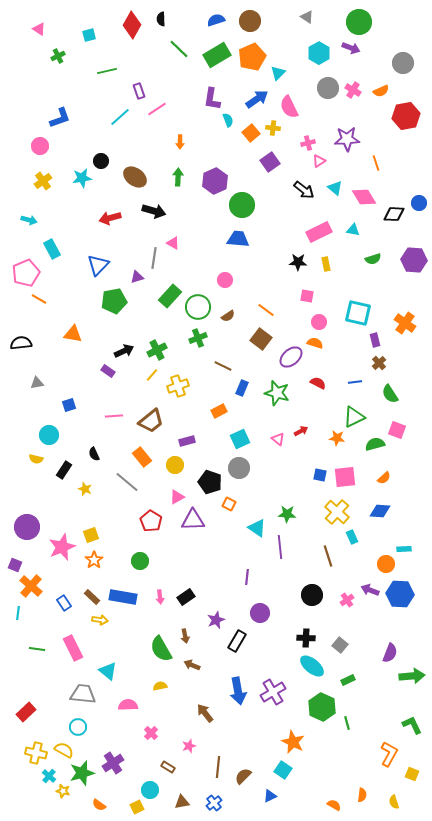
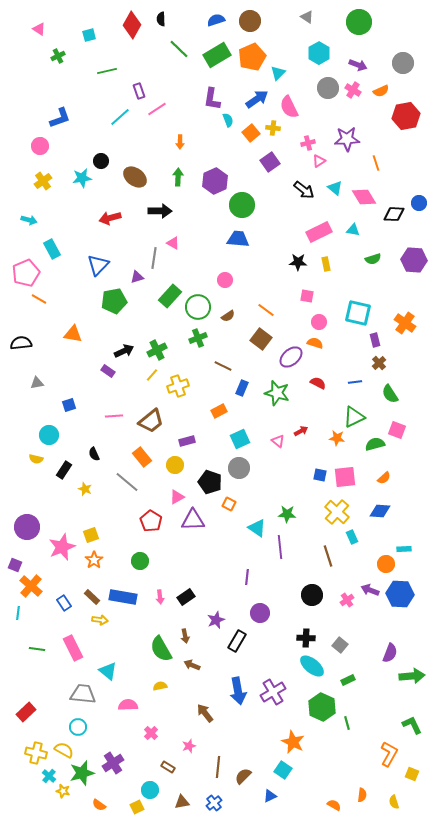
purple arrow at (351, 48): moved 7 px right, 17 px down
black arrow at (154, 211): moved 6 px right; rotated 15 degrees counterclockwise
pink triangle at (278, 439): moved 2 px down
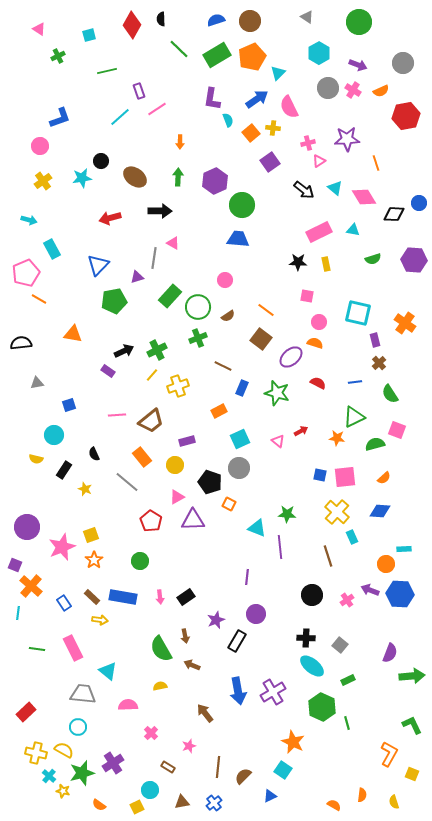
pink line at (114, 416): moved 3 px right, 1 px up
cyan circle at (49, 435): moved 5 px right
cyan triangle at (257, 528): rotated 12 degrees counterclockwise
purple circle at (260, 613): moved 4 px left, 1 px down
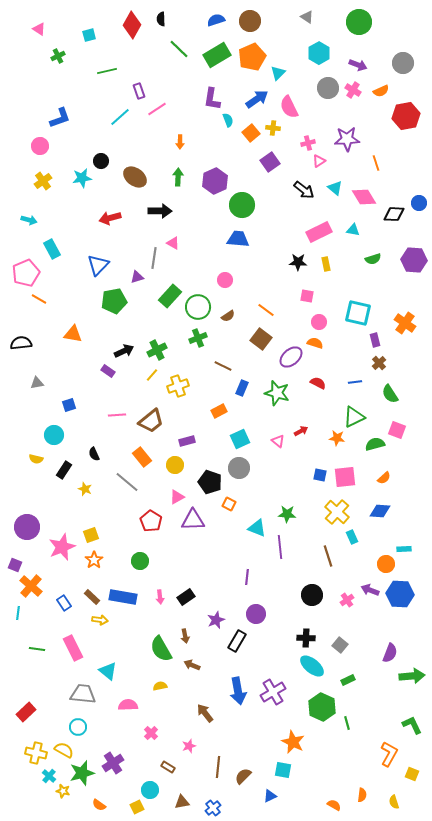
cyan square at (283, 770): rotated 24 degrees counterclockwise
blue cross at (214, 803): moved 1 px left, 5 px down
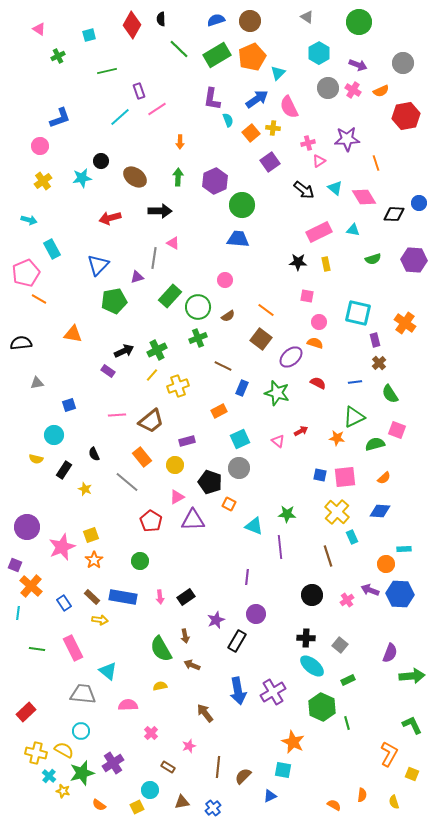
cyan triangle at (257, 528): moved 3 px left, 2 px up
cyan circle at (78, 727): moved 3 px right, 4 px down
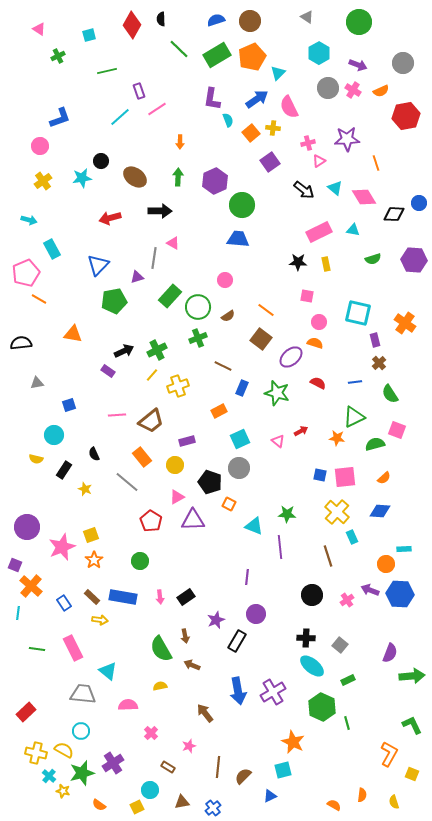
cyan square at (283, 770): rotated 24 degrees counterclockwise
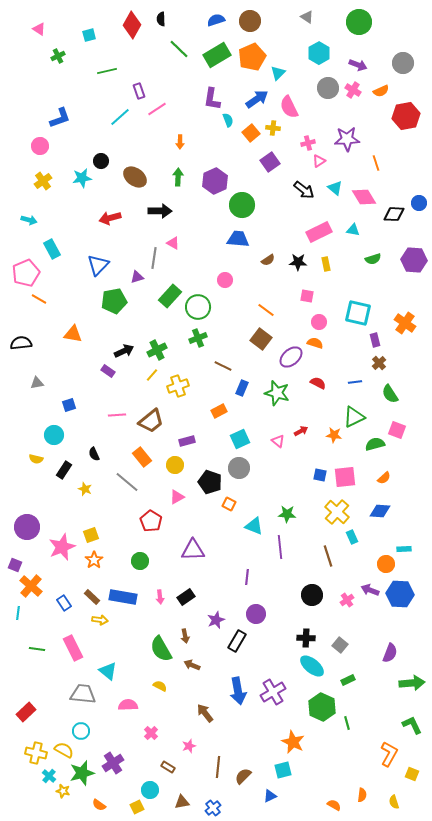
brown semicircle at (228, 316): moved 40 px right, 56 px up
orange star at (337, 438): moved 3 px left, 3 px up
purple triangle at (193, 520): moved 30 px down
green arrow at (412, 676): moved 7 px down
yellow semicircle at (160, 686): rotated 40 degrees clockwise
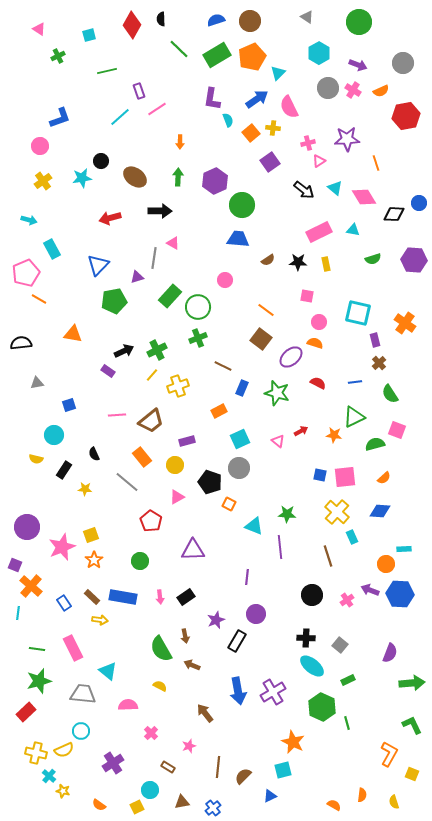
yellow star at (85, 489): rotated 16 degrees counterclockwise
yellow semicircle at (64, 750): rotated 126 degrees clockwise
green star at (82, 773): moved 43 px left, 92 px up
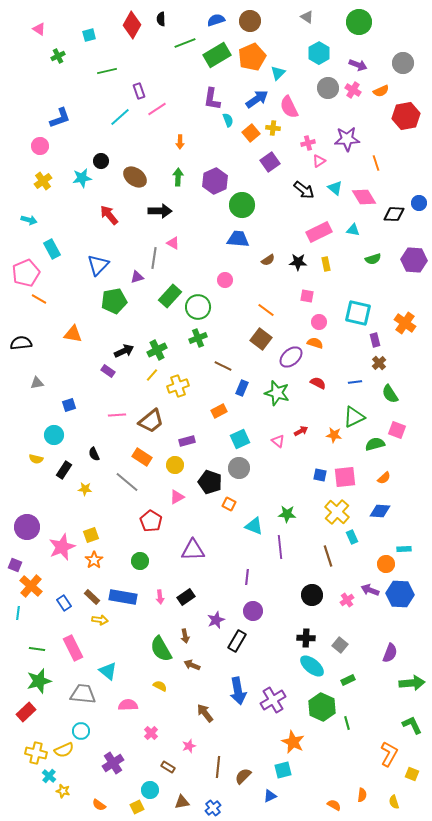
green line at (179, 49): moved 6 px right, 6 px up; rotated 65 degrees counterclockwise
red arrow at (110, 218): moved 1 px left, 3 px up; rotated 65 degrees clockwise
orange rectangle at (142, 457): rotated 18 degrees counterclockwise
purple circle at (256, 614): moved 3 px left, 3 px up
purple cross at (273, 692): moved 8 px down
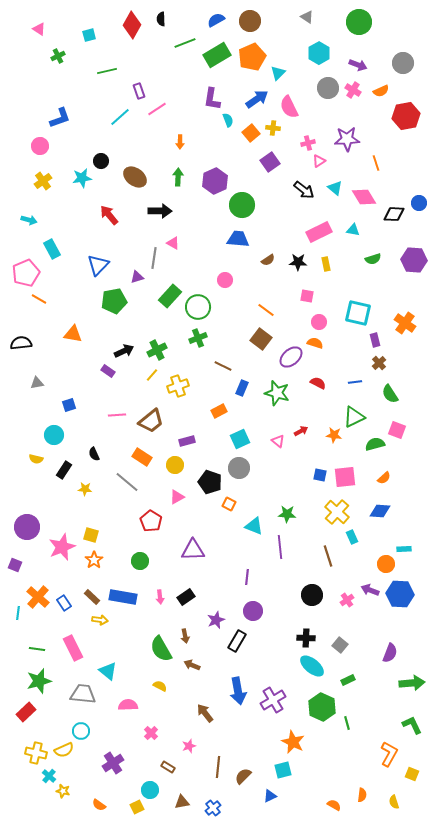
blue semicircle at (216, 20): rotated 12 degrees counterclockwise
yellow square at (91, 535): rotated 35 degrees clockwise
orange cross at (31, 586): moved 7 px right, 11 px down
